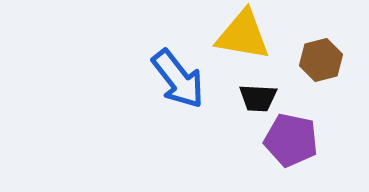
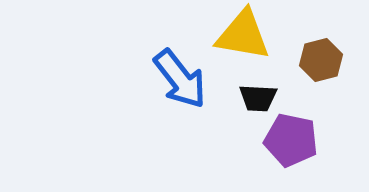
blue arrow: moved 2 px right
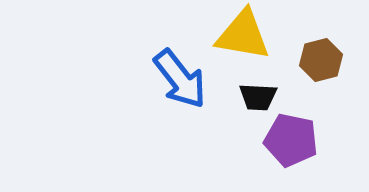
black trapezoid: moved 1 px up
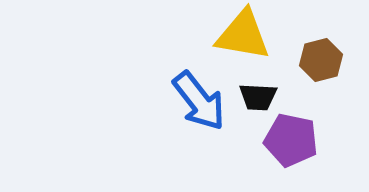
blue arrow: moved 19 px right, 22 px down
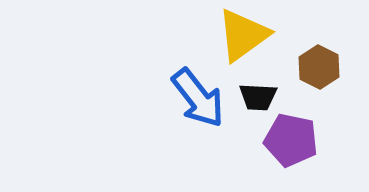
yellow triangle: rotated 46 degrees counterclockwise
brown hexagon: moved 2 px left, 7 px down; rotated 18 degrees counterclockwise
blue arrow: moved 1 px left, 3 px up
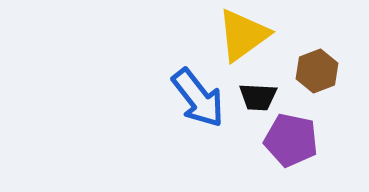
brown hexagon: moved 2 px left, 4 px down; rotated 12 degrees clockwise
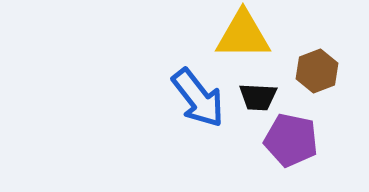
yellow triangle: rotated 36 degrees clockwise
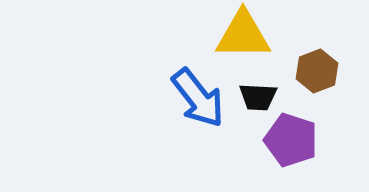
purple pentagon: rotated 6 degrees clockwise
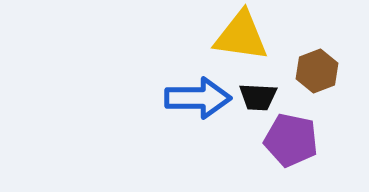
yellow triangle: moved 2 px left, 1 px down; rotated 8 degrees clockwise
blue arrow: rotated 52 degrees counterclockwise
purple pentagon: rotated 6 degrees counterclockwise
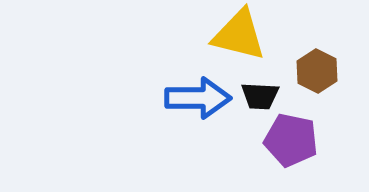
yellow triangle: moved 2 px left, 1 px up; rotated 6 degrees clockwise
brown hexagon: rotated 12 degrees counterclockwise
black trapezoid: moved 2 px right, 1 px up
